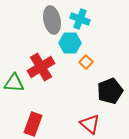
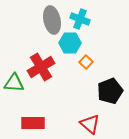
red rectangle: moved 1 px up; rotated 70 degrees clockwise
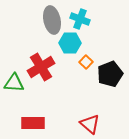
black pentagon: moved 17 px up
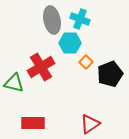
green triangle: rotated 10 degrees clockwise
red triangle: rotated 45 degrees clockwise
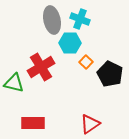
black pentagon: rotated 25 degrees counterclockwise
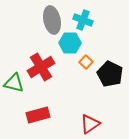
cyan cross: moved 3 px right, 1 px down
red rectangle: moved 5 px right, 8 px up; rotated 15 degrees counterclockwise
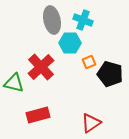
orange square: moved 3 px right; rotated 24 degrees clockwise
red cross: rotated 12 degrees counterclockwise
black pentagon: rotated 10 degrees counterclockwise
red triangle: moved 1 px right, 1 px up
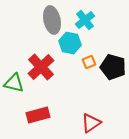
cyan cross: moved 2 px right; rotated 30 degrees clockwise
cyan hexagon: rotated 10 degrees clockwise
black pentagon: moved 3 px right, 7 px up
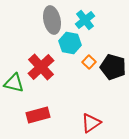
orange square: rotated 24 degrees counterclockwise
